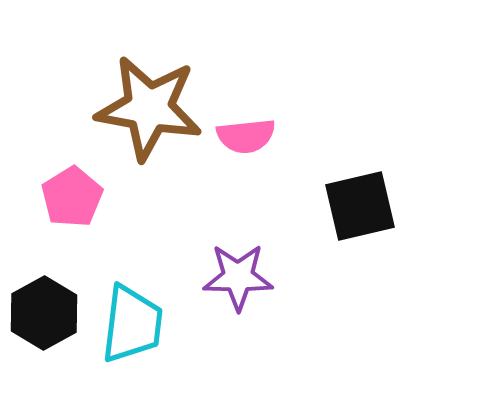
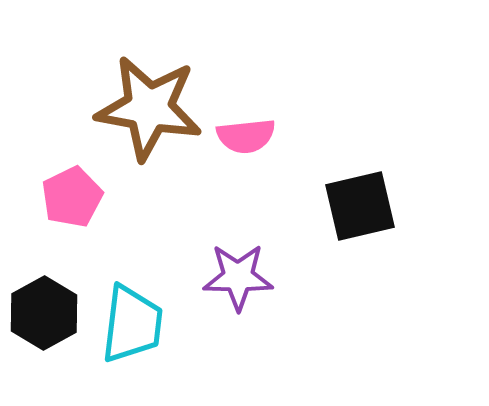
pink pentagon: rotated 6 degrees clockwise
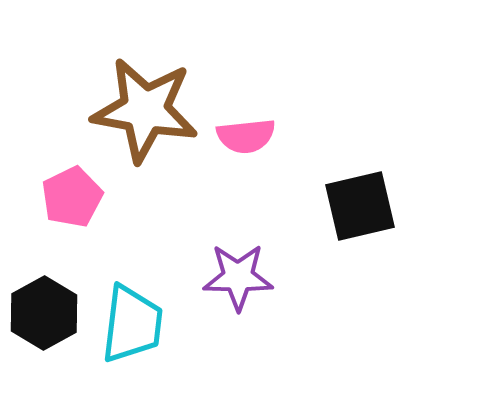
brown star: moved 4 px left, 2 px down
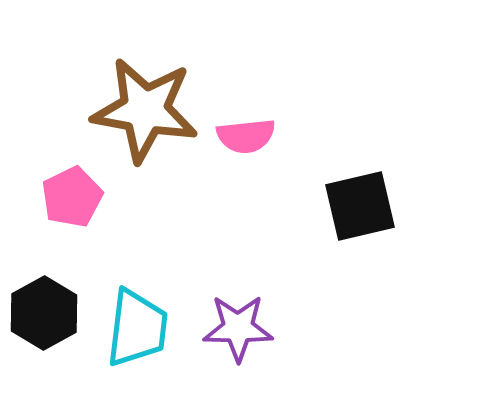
purple star: moved 51 px down
cyan trapezoid: moved 5 px right, 4 px down
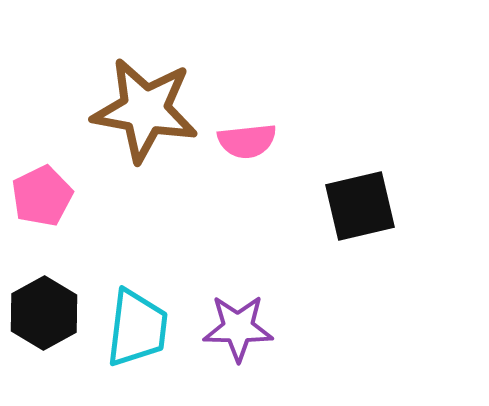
pink semicircle: moved 1 px right, 5 px down
pink pentagon: moved 30 px left, 1 px up
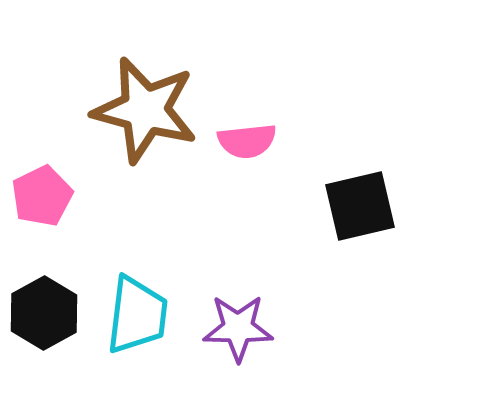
brown star: rotated 5 degrees clockwise
cyan trapezoid: moved 13 px up
